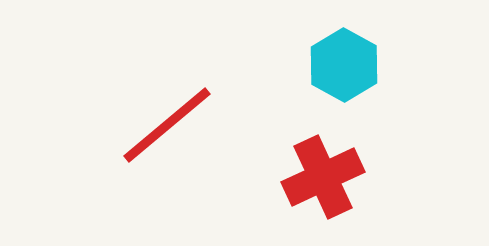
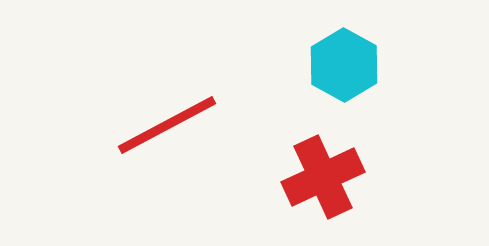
red line: rotated 12 degrees clockwise
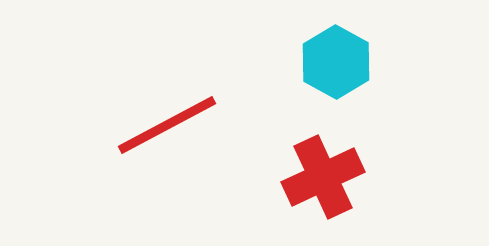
cyan hexagon: moved 8 px left, 3 px up
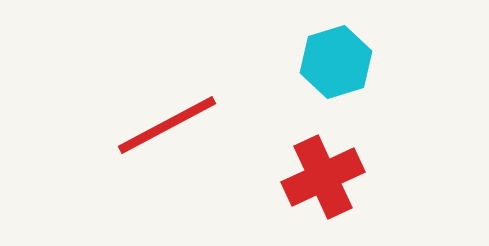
cyan hexagon: rotated 14 degrees clockwise
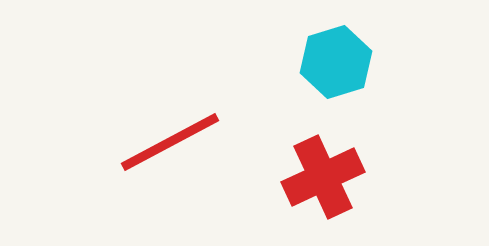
red line: moved 3 px right, 17 px down
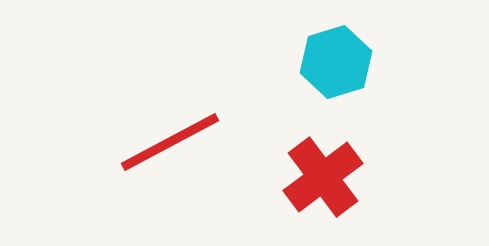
red cross: rotated 12 degrees counterclockwise
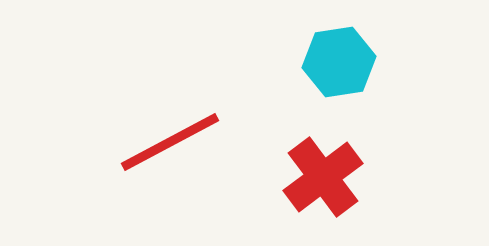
cyan hexagon: moved 3 px right; rotated 8 degrees clockwise
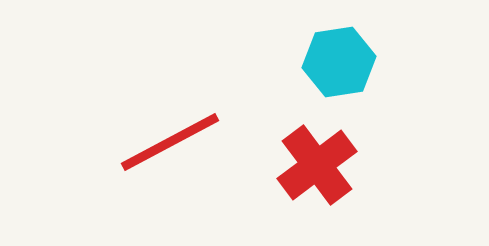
red cross: moved 6 px left, 12 px up
